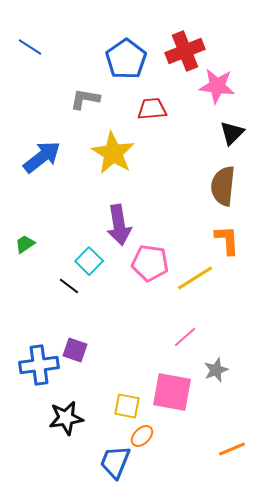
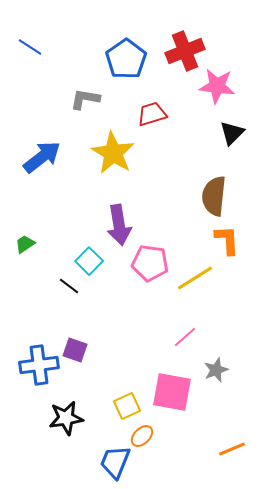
red trapezoid: moved 5 px down; rotated 12 degrees counterclockwise
brown semicircle: moved 9 px left, 10 px down
yellow square: rotated 36 degrees counterclockwise
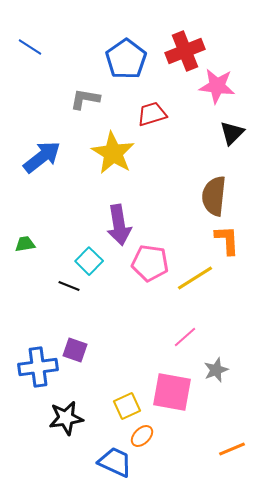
green trapezoid: rotated 25 degrees clockwise
black line: rotated 15 degrees counterclockwise
blue cross: moved 1 px left, 2 px down
blue trapezoid: rotated 93 degrees clockwise
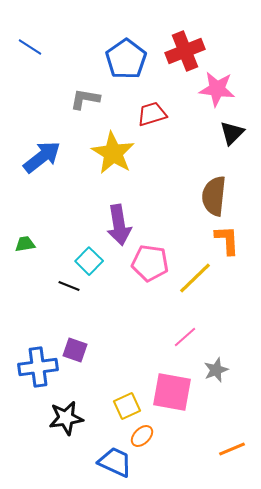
pink star: moved 3 px down
yellow line: rotated 12 degrees counterclockwise
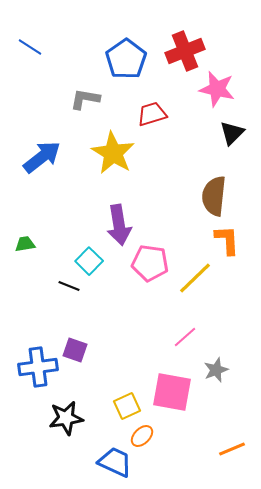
pink star: rotated 6 degrees clockwise
